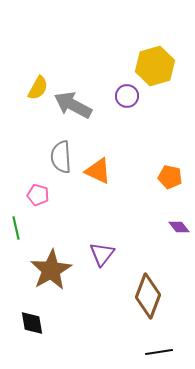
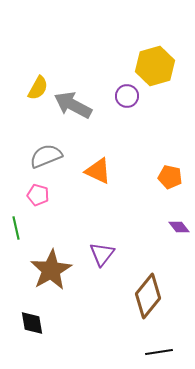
gray semicircle: moved 15 px left, 1 px up; rotated 72 degrees clockwise
brown diamond: rotated 18 degrees clockwise
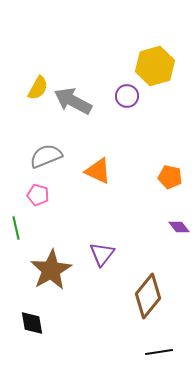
gray arrow: moved 4 px up
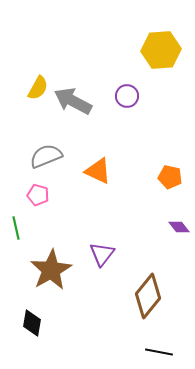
yellow hexagon: moved 6 px right, 16 px up; rotated 12 degrees clockwise
black diamond: rotated 20 degrees clockwise
black line: rotated 20 degrees clockwise
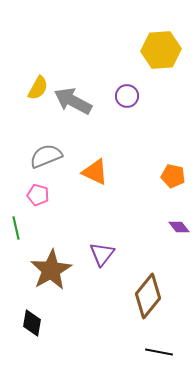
orange triangle: moved 3 px left, 1 px down
orange pentagon: moved 3 px right, 1 px up
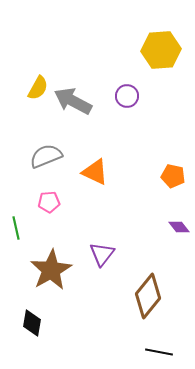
pink pentagon: moved 11 px right, 7 px down; rotated 20 degrees counterclockwise
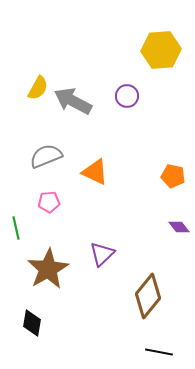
purple triangle: rotated 8 degrees clockwise
brown star: moved 3 px left, 1 px up
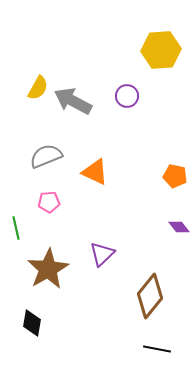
orange pentagon: moved 2 px right
brown diamond: moved 2 px right
black line: moved 2 px left, 3 px up
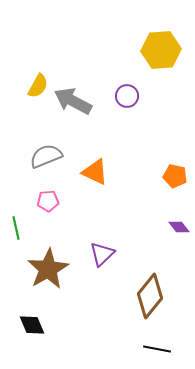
yellow semicircle: moved 2 px up
pink pentagon: moved 1 px left, 1 px up
black diamond: moved 2 px down; rotated 32 degrees counterclockwise
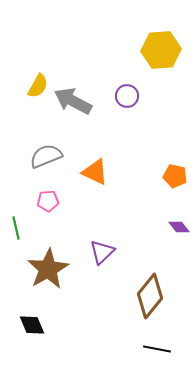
purple triangle: moved 2 px up
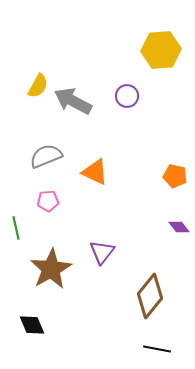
purple triangle: rotated 8 degrees counterclockwise
brown star: moved 3 px right
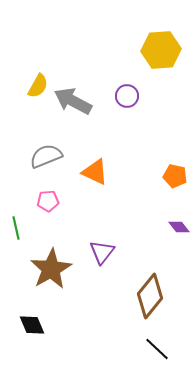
black line: rotated 32 degrees clockwise
